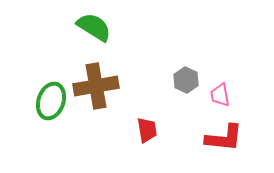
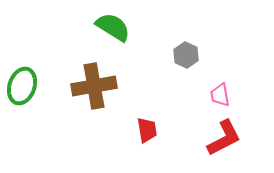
green semicircle: moved 19 px right
gray hexagon: moved 25 px up
brown cross: moved 2 px left
green ellipse: moved 29 px left, 15 px up
red L-shape: rotated 33 degrees counterclockwise
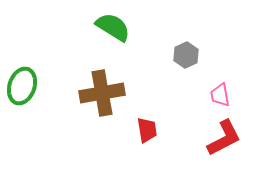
gray hexagon: rotated 10 degrees clockwise
brown cross: moved 8 px right, 7 px down
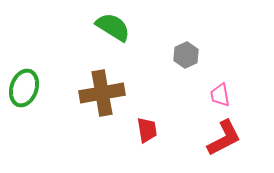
green ellipse: moved 2 px right, 2 px down
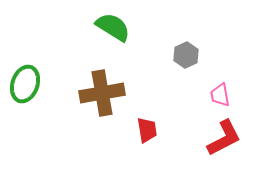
green ellipse: moved 1 px right, 4 px up
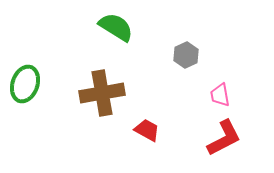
green semicircle: moved 3 px right
red trapezoid: rotated 52 degrees counterclockwise
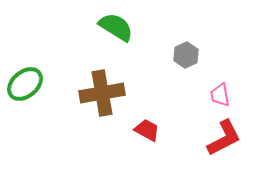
green ellipse: rotated 30 degrees clockwise
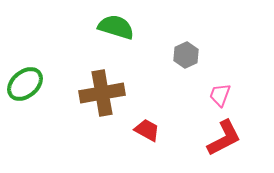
green semicircle: rotated 15 degrees counterclockwise
pink trapezoid: rotated 30 degrees clockwise
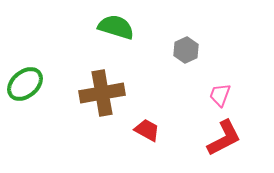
gray hexagon: moved 5 px up
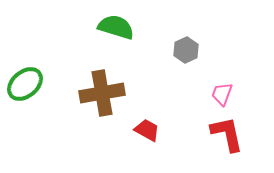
pink trapezoid: moved 2 px right, 1 px up
red L-shape: moved 3 px right, 4 px up; rotated 75 degrees counterclockwise
